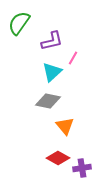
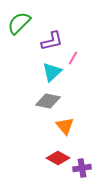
green semicircle: rotated 10 degrees clockwise
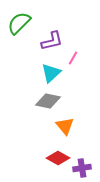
cyan triangle: moved 1 px left, 1 px down
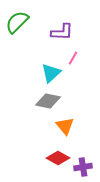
green semicircle: moved 2 px left, 1 px up
purple L-shape: moved 10 px right, 9 px up; rotated 15 degrees clockwise
purple cross: moved 1 px right, 1 px up
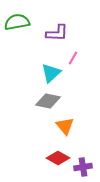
green semicircle: rotated 35 degrees clockwise
purple L-shape: moved 5 px left, 1 px down
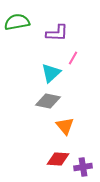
red diamond: moved 1 px down; rotated 25 degrees counterclockwise
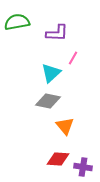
purple cross: rotated 18 degrees clockwise
